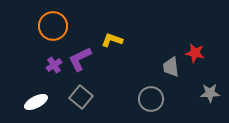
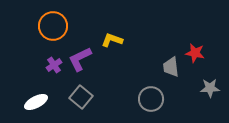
gray star: moved 5 px up
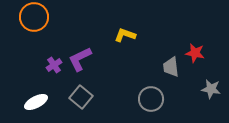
orange circle: moved 19 px left, 9 px up
yellow L-shape: moved 13 px right, 5 px up
gray star: moved 1 px right, 1 px down; rotated 12 degrees clockwise
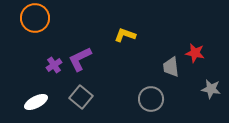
orange circle: moved 1 px right, 1 px down
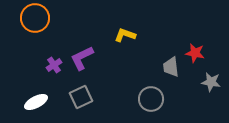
purple L-shape: moved 2 px right, 1 px up
gray star: moved 7 px up
gray square: rotated 25 degrees clockwise
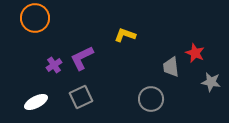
red star: rotated 12 degrees clockwise
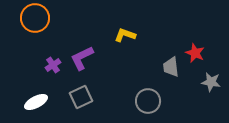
purple cross: moved 1 px left
gray circle: moved 3 px left, 2 px down
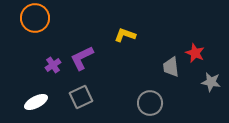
gray circle: moved 2 px right, 2 px down
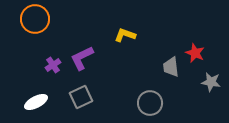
orange circle: moved 1 px down
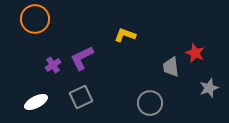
gray star: moved 2 px left, 6 px down; rotated 30 degrees counterclockwise
